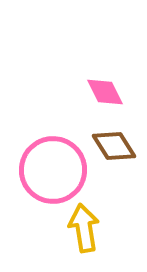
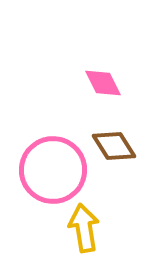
pink diamond: moved 2 px left, 9 px up
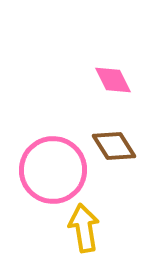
pink diamond: moved 10 px right, 3 px up
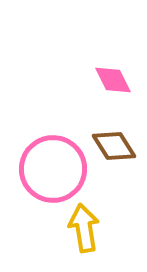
pink circle: moved 1 px up
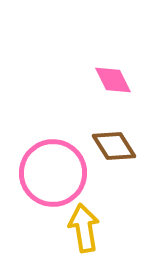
pink circle: moved 4 px down
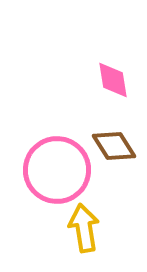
pink diamond: rotated 18 degrees clockwise
pink circle: moved 4 px right, 3 px up
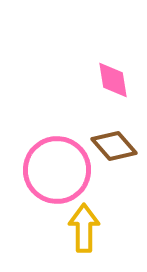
brown diamond: rotated 9 degrees counterclockwise
yellow arrow: rotated 9 degrees clockwise
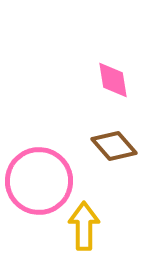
pink circle: moved 18 px left, 11 px down
yellow arrow: moved 2 px up
